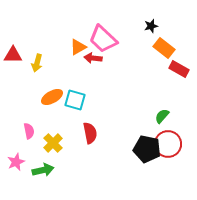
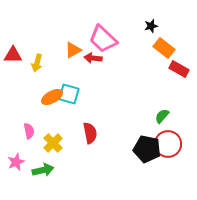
orange triangle: moved 5 px left, 3 px down
cyan square: moved 6 px left, 6 px up
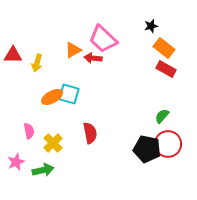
red rectangle: moved 13 px left
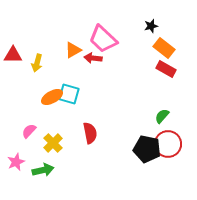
pink semicircle: rotated 126 degrees counterclockwise
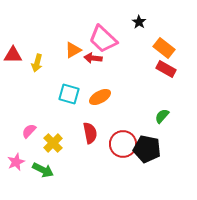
black star: moved 12 px left, 4 px up; rotated 24 degrees counterclockwise
orange ellipse: moved 48 px right
red circle: moved 45 px left
green arrow: rotated 40 degrees clockwise
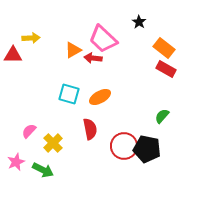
yellow arrow: moved 6 px left, 25 px up; rotated 108 degrees counterclockwise
red semicircle: moved 4 px up
red circle: moved 1 px right, 2 px down
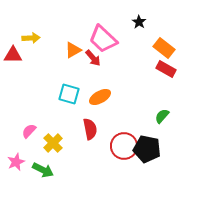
red arrow: rotated 138 degrees counterclockwise
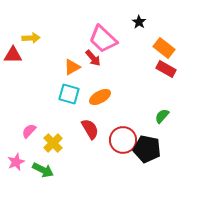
orange triangle: moved 1 px left, 17 px down
red semicircle: rotated 20 degrees counterclockwise
red circle: moved 1 px left, 6 px up
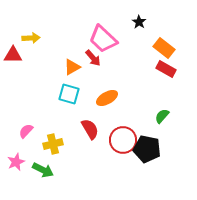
orange ellipse: moved 7 px right, 1 px down
pink semicircle: moved 3 px left
yellow cross: moved 1 px down; rotated 30 degrees clockwise
